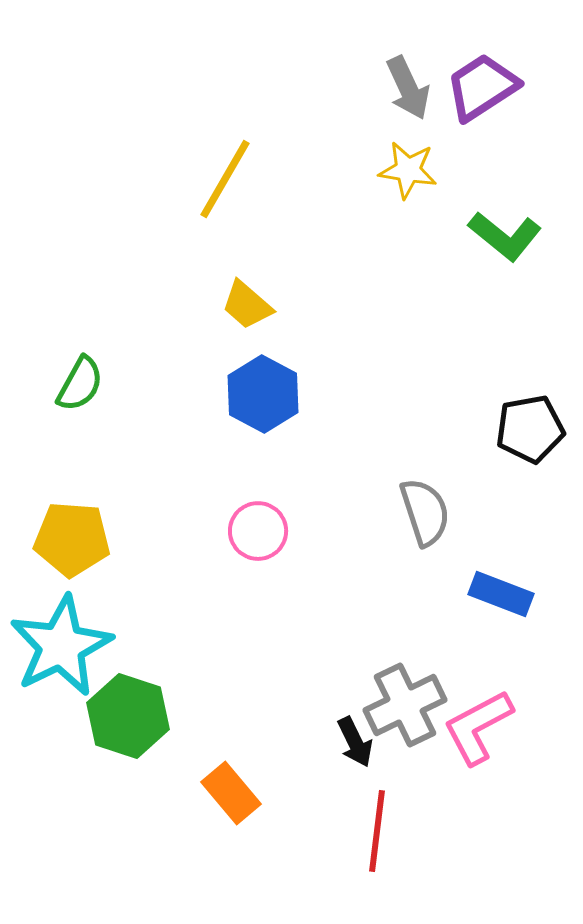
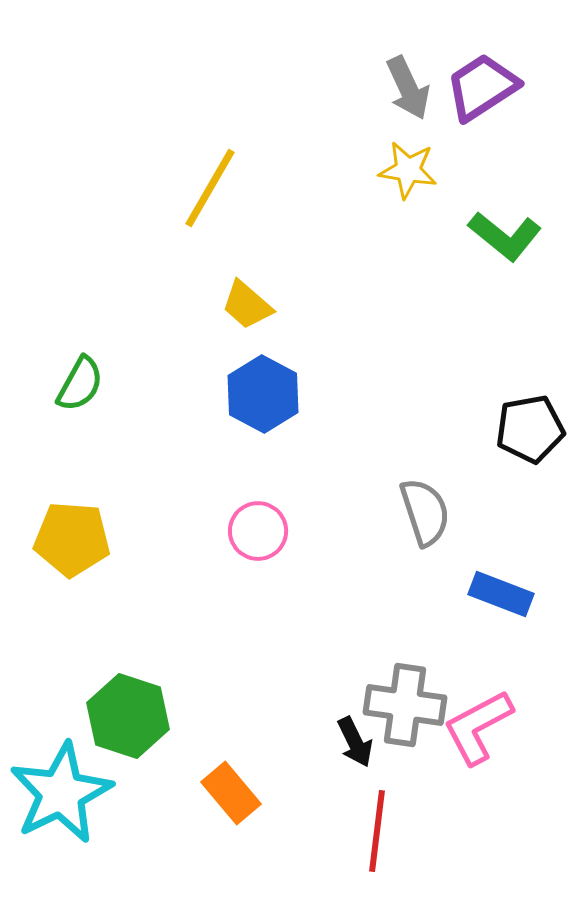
yellow line: moved 15 px left, 9 px down
cyan star: moved 147 px down
gray cross: rotated 34 degrees clockwise
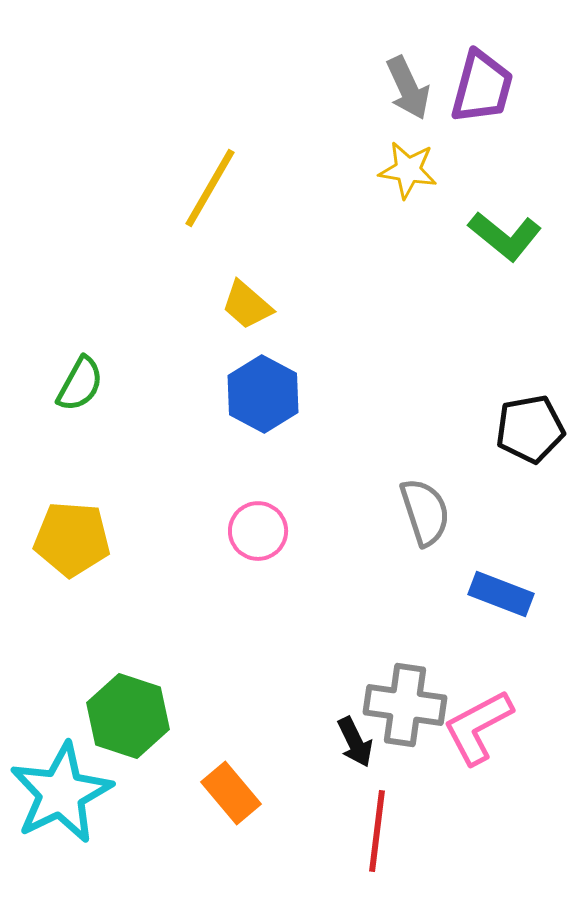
purple trapezoid: rotated 138 degrees clockwise
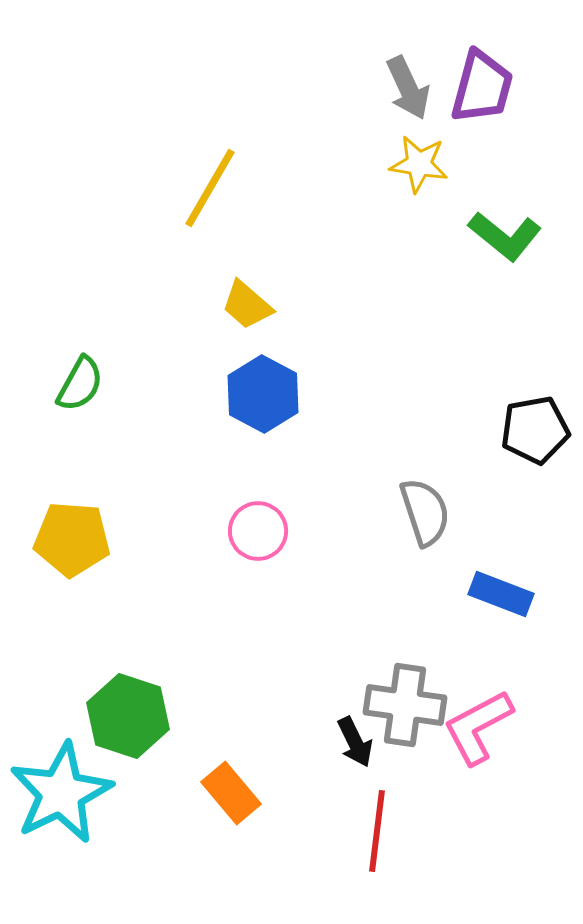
yellow star: moved 11 px right, 6 px up
black pentagon: moved 5 px right, 1 px down
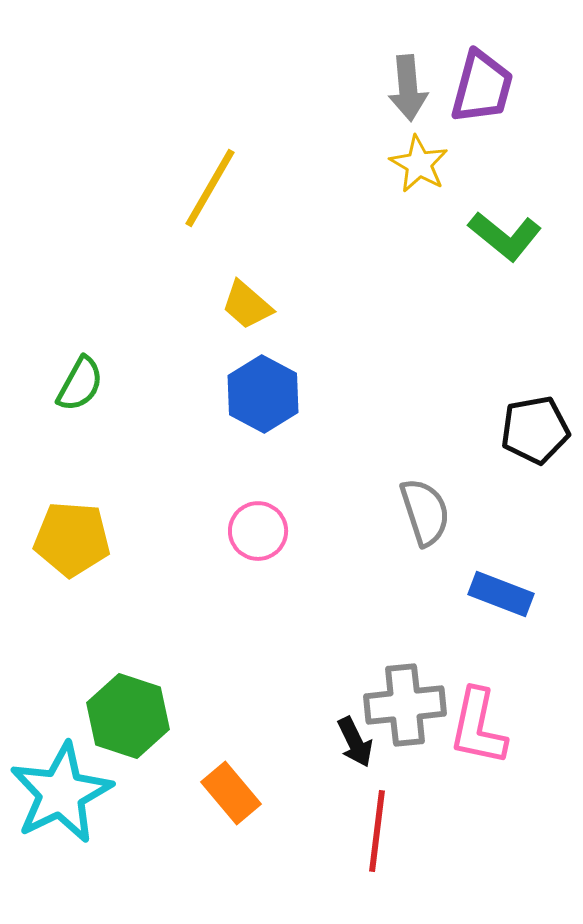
gray arrow: rotated 20 degrees clockwise
yellow star: rotated 20 degrees clockwise
gray cross: rotated 14 degrees counterclockwise
pink L-shape: rotated 50 degrees counterclockwise
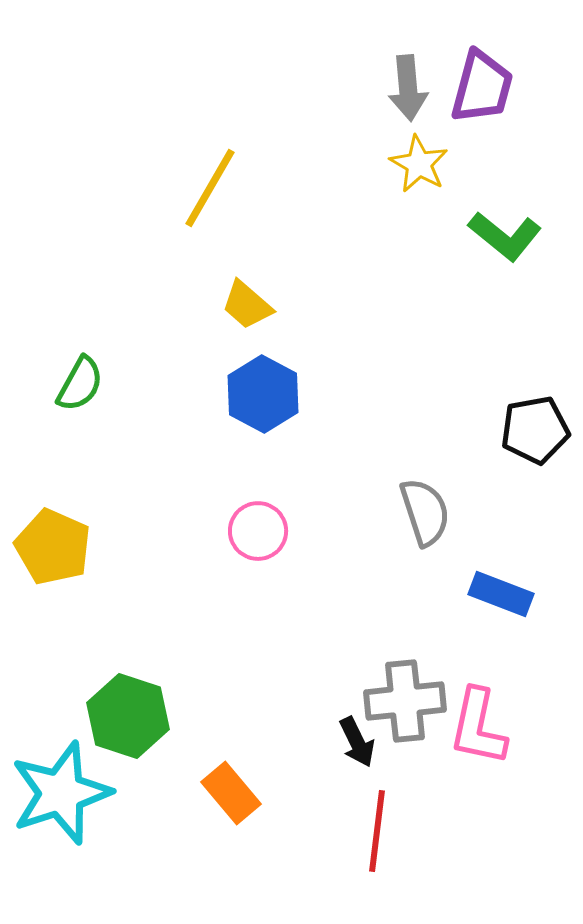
yellow pentagon: moved 19 px left, 8 px down; rotated 20 degrees clockwise
gray cross: moved 4 px up
black arrow: moved 2 px right
cyan star: rotated 8 degrees clockwise
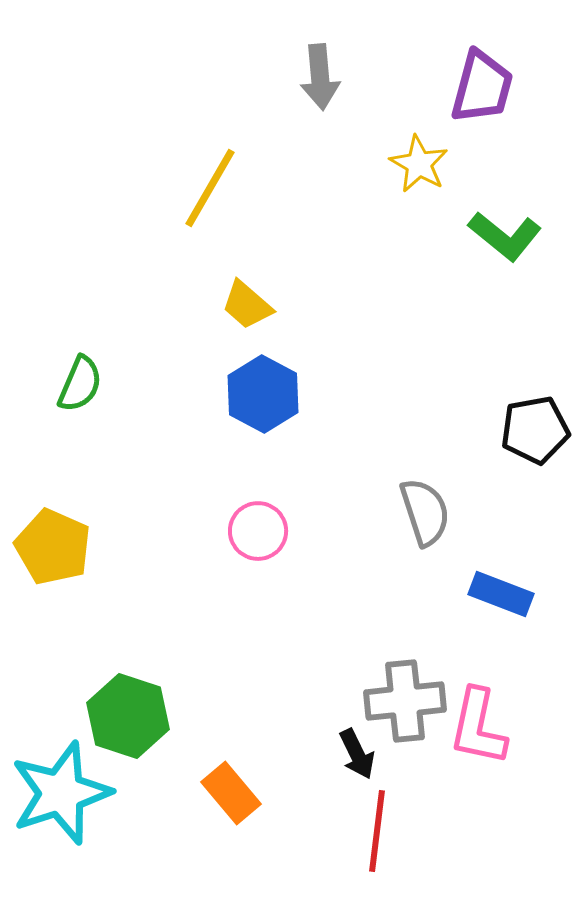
gray arrow: moved 88 px left, 11 px up
green semicircle: rotated 6 degrees counterclockwise
black arrow: moved 12 px down
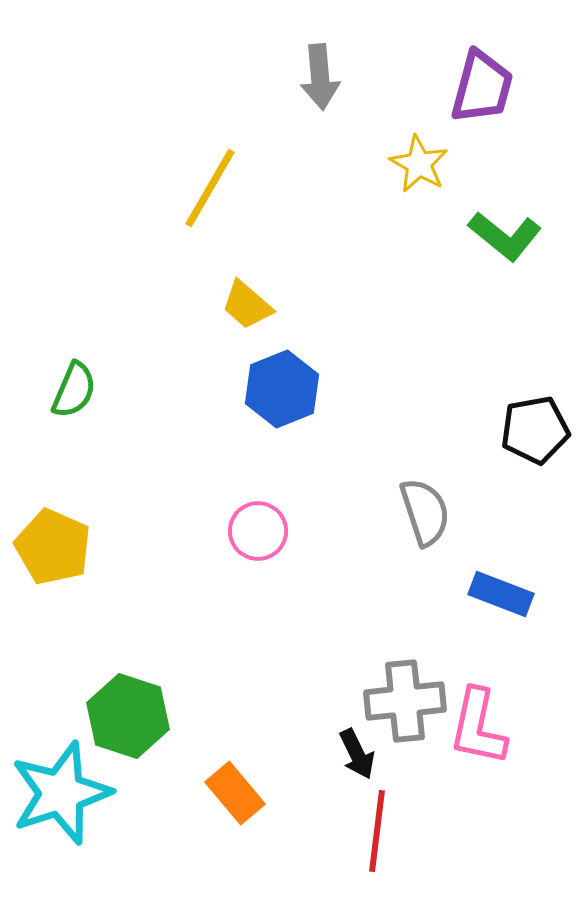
green semicircle: moved 6 px left, 6 px down
blue hexagon: moved 19 px right, 5 px up; rotated 10 degrees clockwise
orange rectangle: moved 4 px right
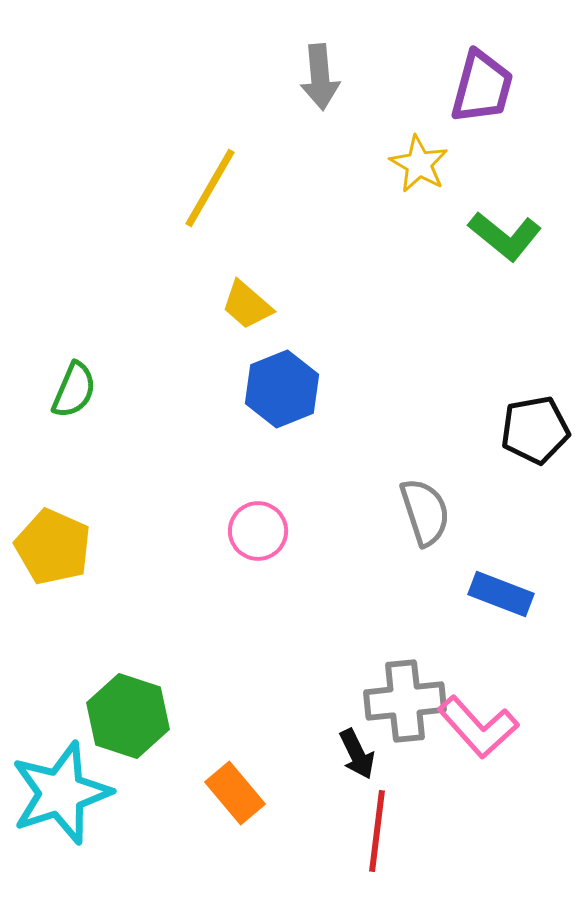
pink L-shape: rotated 54 degrees counterclockwise
